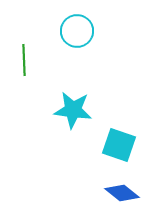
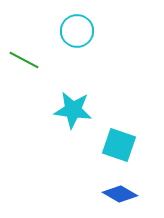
green line: rotated 60 degrees counterclockwise
blue diamond: moved 2 px left, 1 px down; rotated 8 degrees counterclockwise
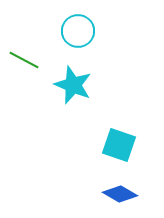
cyan circle: moved 1 px right
cyan star: moved 25 px up; rotated 15 degrees clockwise
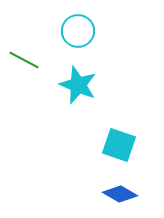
cyan star: moved 5 px right
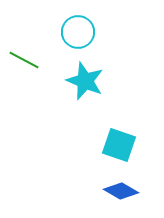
cyan circle: moved 1 px down
cyan star: moved 7 px right, 4 px up
blue diamond: moved 1 px right, 3 px up
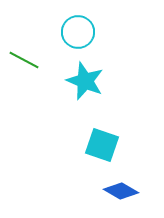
cyan square: moved 17 px left
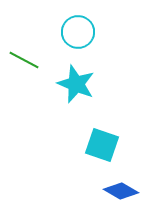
cyan star: moved 9 px left, 3 px down
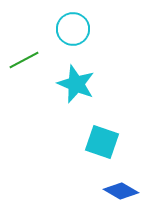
cyan circle: moved 5 px left, 3 px up
green line: rotated 56 degrees counterclockwise
cyan square: moved 3 px up
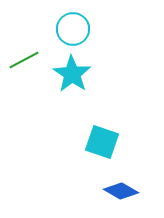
cyan star: moved 4 px left, 10 px up; rotated 12 degrees clockwise
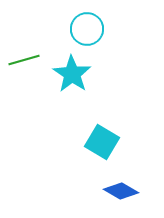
cyan circle: moved 14 px right
green line: rotated 12 degrees clockwise
cyan square: rotated 12 degrees clockwise
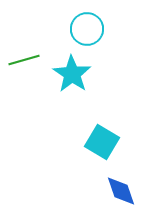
blue diamond: rotated 40 degrees clockwise
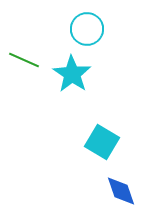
green line: rotated 40 degrees clockwise
